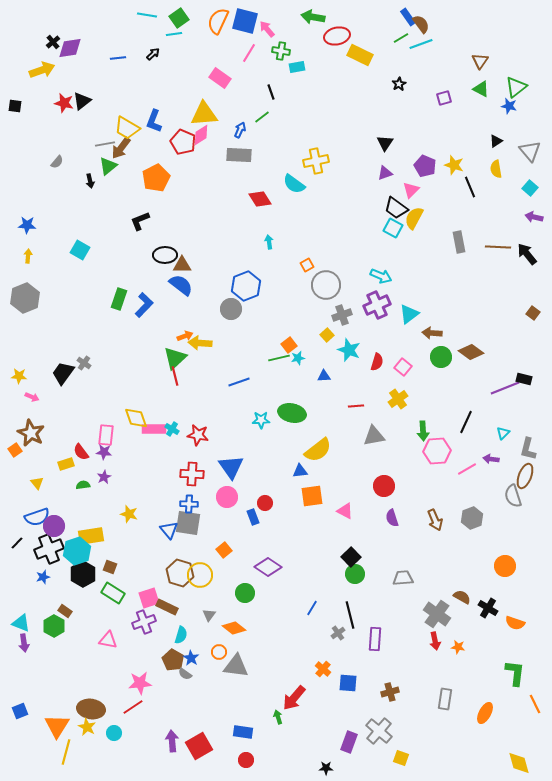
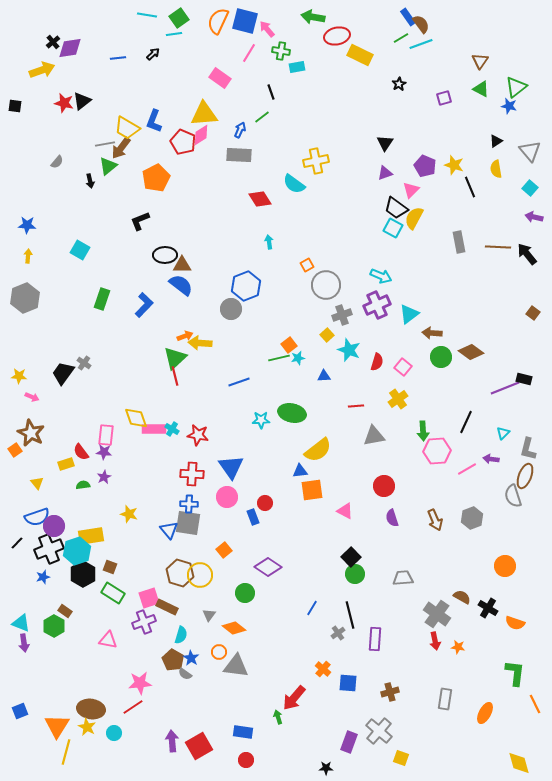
green rectangle at (119, 299): moved 17 px left
orange square at (312, 496): moved 6 px up
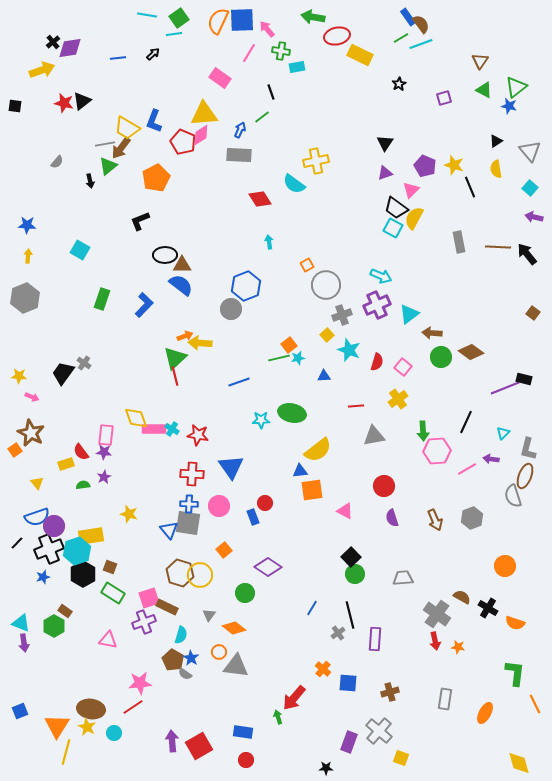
blue square at (245, 21): moved 3 px left, 1 px up; rotated 16 degrees counterclockwise
green triangle at (481, 89): moved 3 px right, 1 px down
pink circle at (227, 497): moved 8 px left, 9 px down
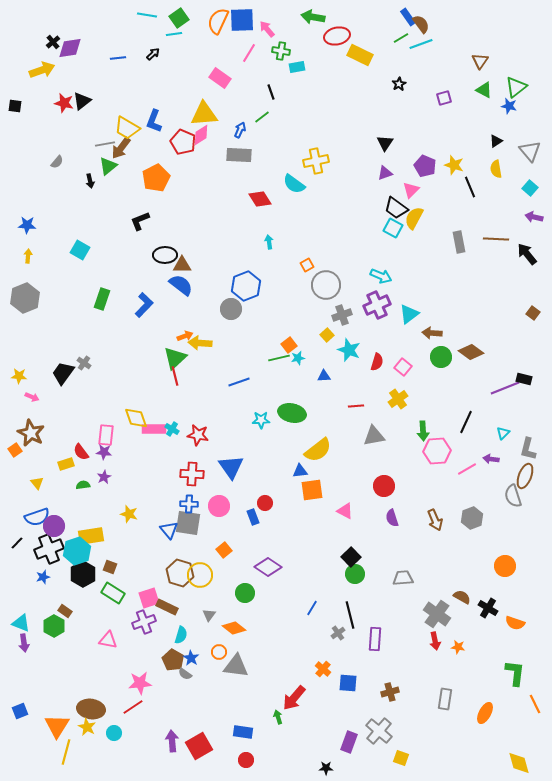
brown line at (498, 247): moved 2 px left, 8 px up
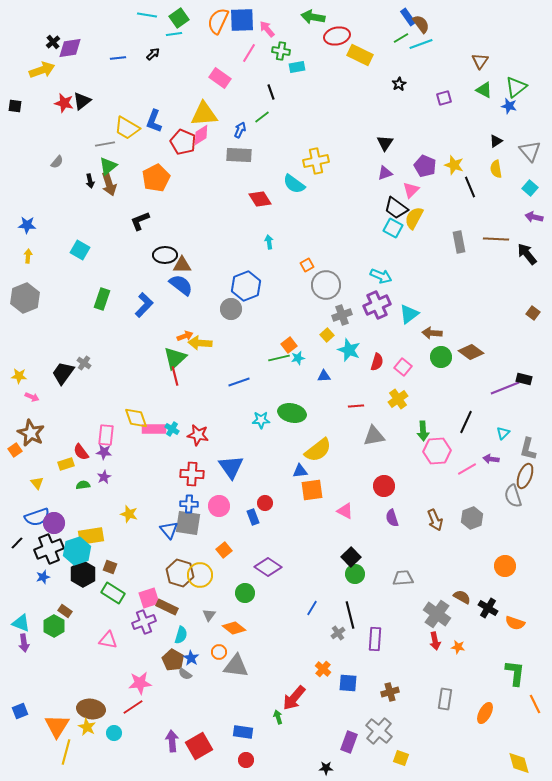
brown arrow at (121, 148): moved 12 px left, 36 px down; rotated 55 degrees counterclockwise
purple circle at (54, 526): moved 3 px up
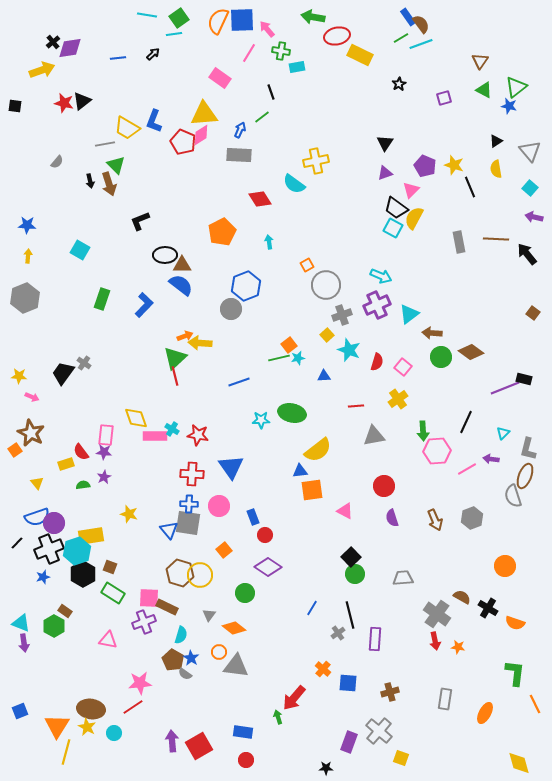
green triangle at (108, 166): moved 8 px right, 1 px up; rotated 36 degrees counterclockwise
orange pentagon at (156, 178): moved 66 px right, 54 px down
pink rectangle at (154, 429): moved 1 px right, 7 px down
red circle at (265, 503): moved 32 px down
pink square at (149, 598): rotated 20 degrees clockwise
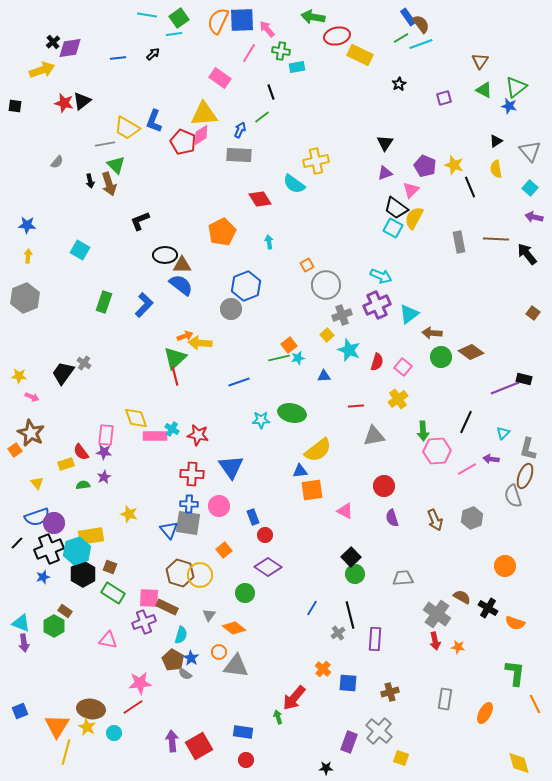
green rectangle at (102, 299): moved 2 px right, 3 px down
